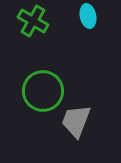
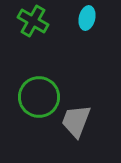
cyan ellipse: moved 1 px left, 2 px down; rotated 25 degrees clockwise
green circle: moved 4 px left, 6 px down
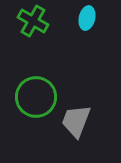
green circle: moved 3 px left
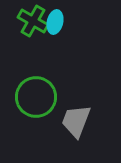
cyan ellipse: moved 32 px left, 4 px down
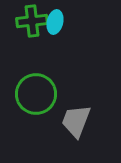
green cross: moved 1 px left; rotated 36 degrees counterclockwise
green circle: moved 3 px up
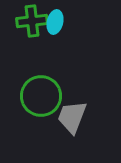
green circle: moved 5 px right, 2 px down
gray trapezoid: moved 4 px left, 4 px up
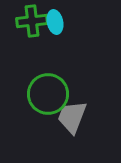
cyan ellipse: rotated 25 degrees counterclockwise
green circle: moved 7 px right, 2 px up
